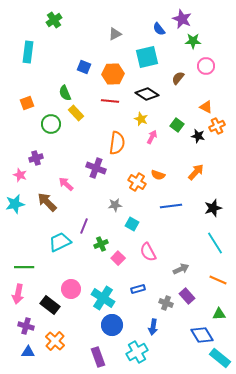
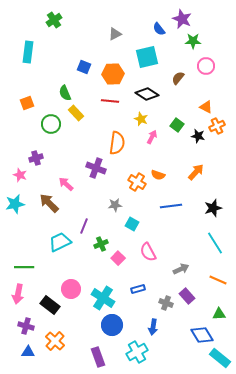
brown arrow at (47, 202): moved 2 px right, 1 px down
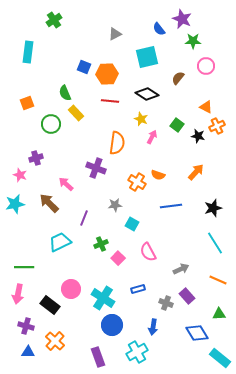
orange hexagon at (113, 74): moved 6 px left
purple line at (84, 226): moved 8 px up
blue diamond at (202, 335): moved 5 px left, 2 px up
